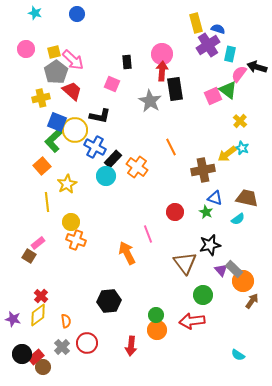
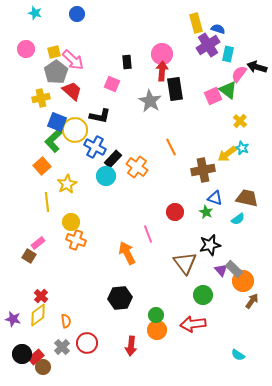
cyan rectangle at (230, 54): moved 2 px left
black hexagon at (109, 301): moved 11 px right, 3 px up
red arrow at (192, 321): moved 1 px right, 3 px down
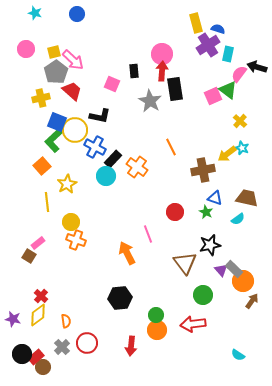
black rectangle at (127, 62): moved 7 px right, 9 px down
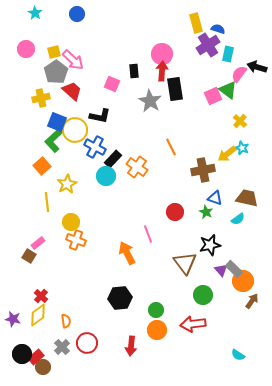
cyan star at (35, 13): rotated 16 degrees clockwise
green circle at (156, 315): moved 5 px up
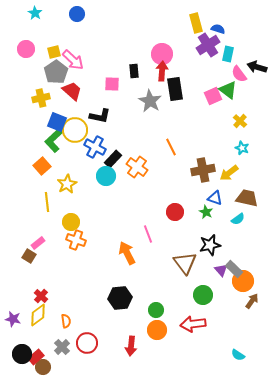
pink semicircle at (239, 74): rotated 72 degrees counterclockwise
pink square at (112, 84): rotated 21 degrees counterclockwise
yellow arrow at (227, 154): moved 2 px right, 19 px down
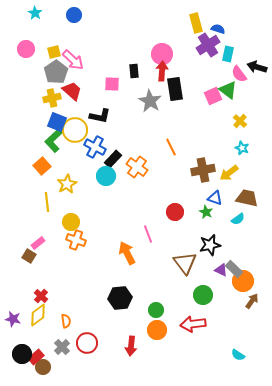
blue circle at (77, 14): moved 3 px left, 1 px down
yellow cross at (41, 98): moved 11 px right
purple triangle at (221, 270): rotated 24 degrees counterclockwise
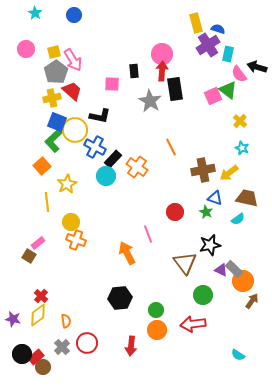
pink arrow at (73, 60): rotated 15 degrees clockwise
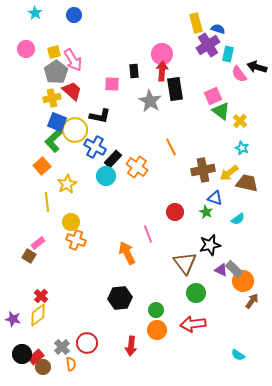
green triangle at (228, 90): moved 7 px left, 21 px down
brown trapezoid at (247, 198): moved 15 px up
green circle at (203, 295): moved 7 px left, 2 px up
orange semicircle at (66, 321): moved 5 px right, 43 px down
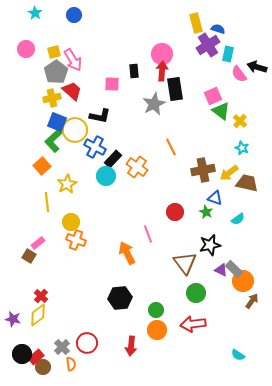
gray star at (150, 101): moved 4 px right, 3 px down; rotated 15 degrees clockwise
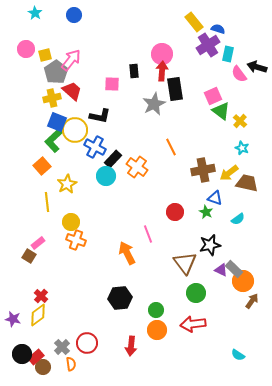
yellow rectangle at (196, 23): moved 2 px left, 1 px up; rotated 24 degrees counterclockwise
yellow square at (54, 52): moved 9 px left, 3 px down
pink arrow at (73, 60): moved 2 px left; rotated 110 degrees counterclockwise
